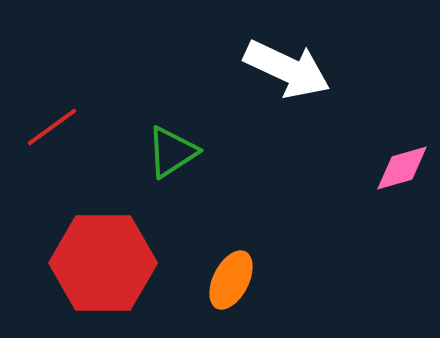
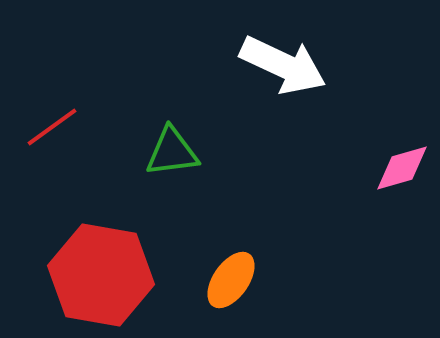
white arrow: moved 4 px left, 4 px up
green triangle: rotated 26 degrees clockwise
red hexagon: moved 2 px left, 12 px down; rotated 10 degrees clockwise
orange ellipse: rotated 8 degrees clockwise
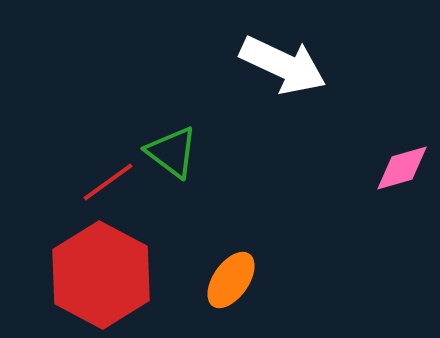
red line: moved 56 px right, 55 px down
green triangle: rotated 44 degrees clockwise
red hexagon: rotated 18 degrees clockwise
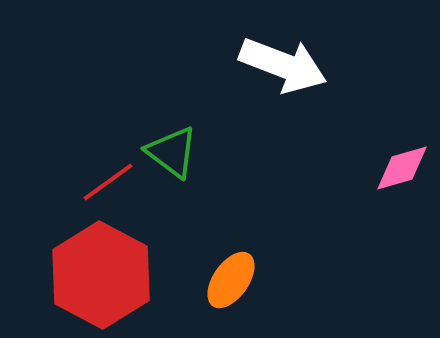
white arrow: rotated 4 degrees counterclockwise
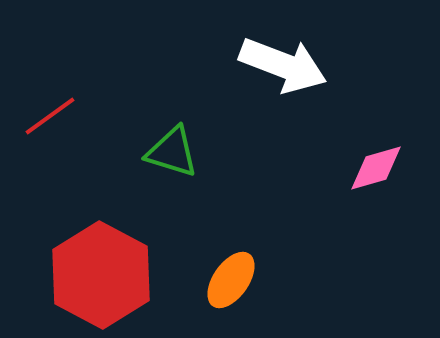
green triangle: rotated 20 degrees counterclockwise
pink diamond: moved 26 px left
red line: moved 58 px left, 66 px up
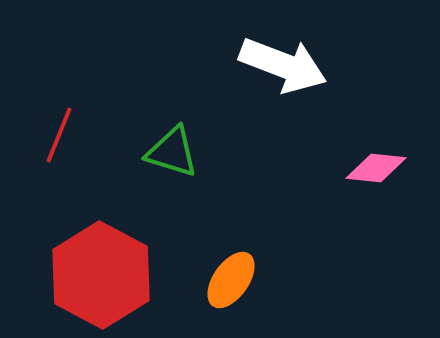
red line: moved 9 px right, 19 px down; rotated 32 degrees counterclockwise
pink diamond: rotated 22 degrees clockwise
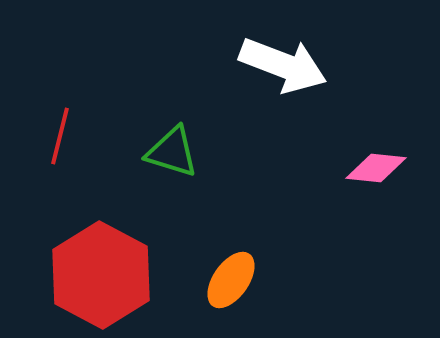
red line: moved 1 px right, 1 px down; rotated 8 degrees counterclockwise
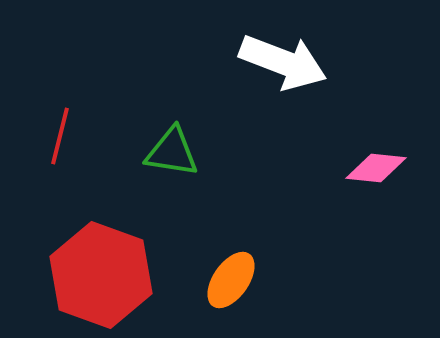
white arrow: moved 3 px up
green triangle: rotated 8 degrees counterclockwise
red hexagon: rotated 8 degrees counterclockwise
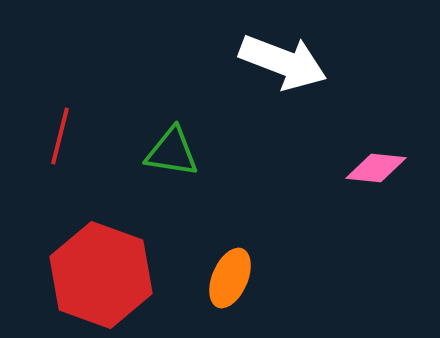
orange ellipse: moved 1 px left, 2 px up; rotated 12 degrees counterclockwise
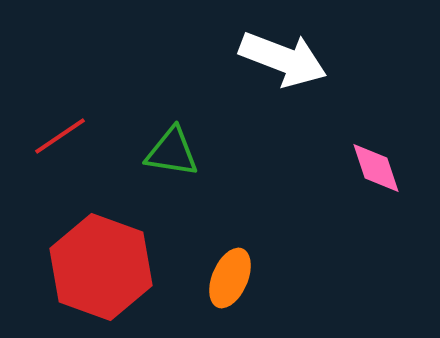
white arrow: moved 3 px up
red line: rotated 42 degrees clockwise
pink diamond: rotated 66 degrees clockwise
red hexagon: moved 8 px up
